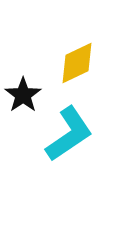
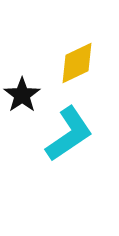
black star: moved 1 px left
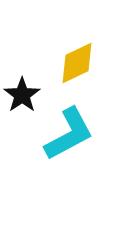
cyan L-shape: rotated 6 degrees clockwise
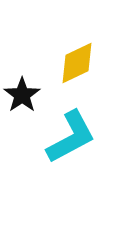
cyan L-shape: moved 2 px right, 3 px down
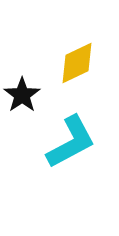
cyan L-shape: moved 5 px down
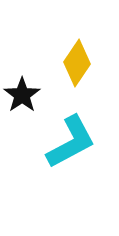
yellow diamond: rotated 30 degrees counterclockwise
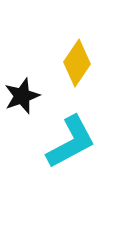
black star: moved 1 px down; rotated 15 degrees clockwise
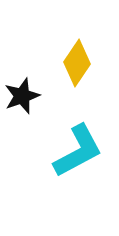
cyan L-shape: moved 7 px right, 9 px down
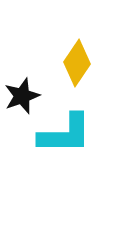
cyan L-shape: moved 13 px left, 17 px up; rotated 28 degrees clockwise
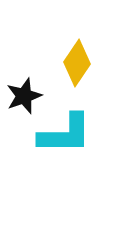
black star: moved 2 px right
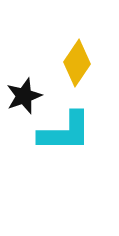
cyan L-shape: moved 2 px up
